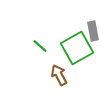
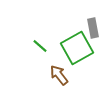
gray rectangle: moved 3 px up
brown arrow: rotated 10 degrees counterclockwise
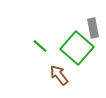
green square: rotated 20 degrees counterclockwise
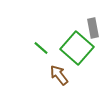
green line: moved 1 px right, 2 px down
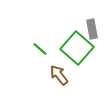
gray rectangle: moved 1 px left, 1 px down
green line: moved 1 px left, 1 px down
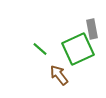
green square: moved 1 px right, 1 px down; rotated 24 degrees clockwise
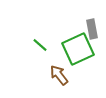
green line: moved 4 px up
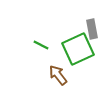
green line: moved 1 px right; rotated 14 degrees counterclockwise
brown arrow: moved 1 px left
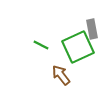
green square: moved 2 px up
brown arrow: moved 3 px right
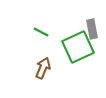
green line: moved 13 px up
brown arrow: moved 18 px left, 7 px up; rotated 60 degrees clockwise
